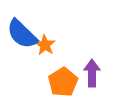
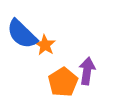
purple arrow: moved 5 px left, 2 px up; rotated 8 degrees clockwise
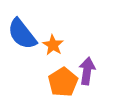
blue semicircle: rotated 8 degrees clockwise
orange star: moved 8 px right
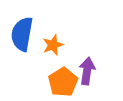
blue semicircle: rotated 48 degrees clockwise
orange star: rotated 20 degrees clockwise
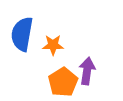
orange star: rotated 20 degrees clockwise
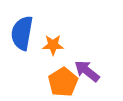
blue semicircle: moved 1 px up
purple arrow: rotated 60 degrees counterclockwise
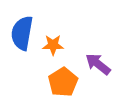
purple arrow: moved 11 px right, 7 px up
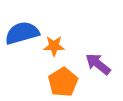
blue semicircle: rotated 64 degrees clockwise
orange star: moved 1 px right, 1 px down
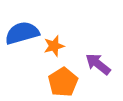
orange star: rotated 15 degrees counterclockwise
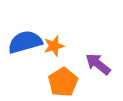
blue semicircle: moved 3 px right, 9 px down
